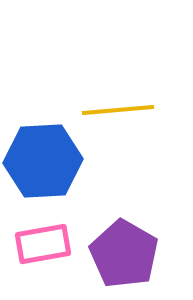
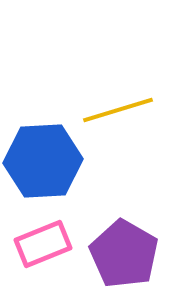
yellow line: rotated 12 degrees counterclockwise
pink rectangle: rotated 12 degrees counterclockwise
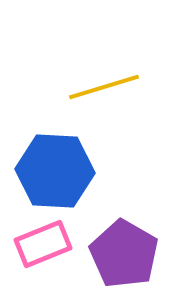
yellow line: moved 14 px left, 23 px up
blue hexagon: moved 12 px right, 10 px down; rotated 6 degrees clockwise
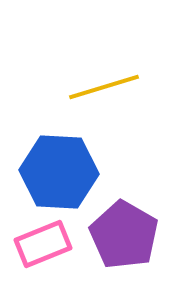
blue hexagon: moved 4 px right, 1 px down
purple pentagon: moved 19 px up
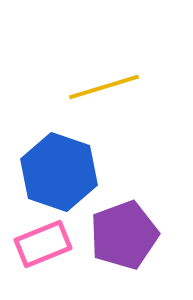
blue hexagon: rotated 16 degrees clockwise
purple pentagon: rotated 22 degrees clockwise
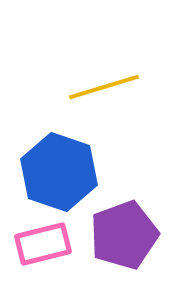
pink rectangle: rotated 8 degrees clockwise
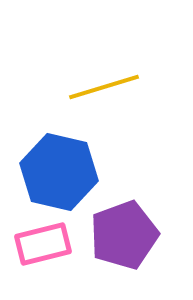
blue hexagon: rotated 6 degrees counterclockwise
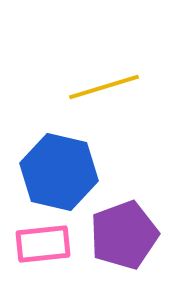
pink rectangle: rotated 8 degrees clockwise
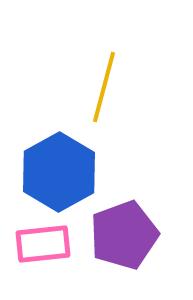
yellow line: rotated 58 degrees counterclockwise
blue hexagon: rotated 18 degrees clockwise
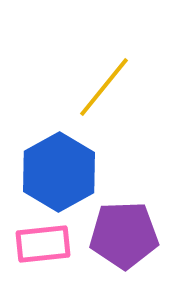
yellow line: rotated 24 degrees clockwise
purple pentagon: rotated 18 degrees clockwise
